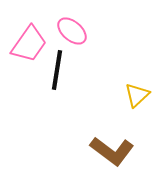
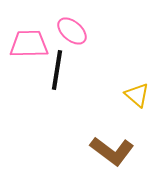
pink trapezoid: rotated 126 degrees counterclockwise
yellow triangle: rotated 36 degrees counterclockwise
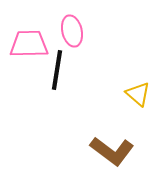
pink ellipse: rotated 36 degrees clockwise
yellow triangle: moved 1 px right, 1 px up
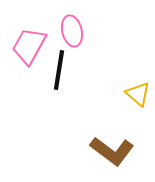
pink trapezoid: moved 2 px down; rotated 60 degrees counterclockwise
black line: moved 2 px right
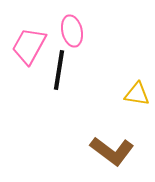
yellow triangle: moved 1 px left; rotated 32 degrees counterclockwise
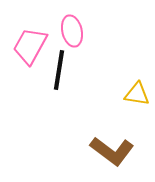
pink trapezoid: moved 1 px right
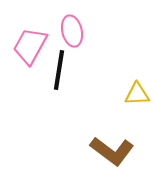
yellow triangle: rotated 12 degrees counterclockwise
